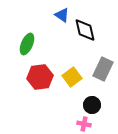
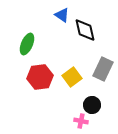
pink cross: moved 3 px left, 3 px up
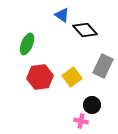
black diamond: rotated 30 degrees counterclockwise
gray rectangle: moved 3 px up
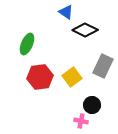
blue triangle: moved 4 px right, 3 px up
black diamond: rotated 20 degrees counterclockwise
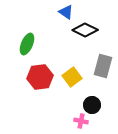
gray rectangle: rotated 10 degrees counterclockwise
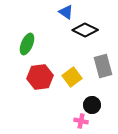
gray rectangle: rotated 30 degrees counterclockwise
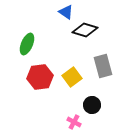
black diamond: rotated 10 degrees counterclockwise
pink cross: moved 7 px left, 1 px down; rotated 16 degrees clockwise
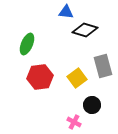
blue triangle: rotated 28 degrees counterclockwise
yellow square: moved 5 px right, 1 px down
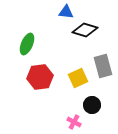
yellow square: moved 1 px right; rotated 12 degrees clockwise
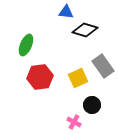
green ellipse: moved 1 px left, 1 px down
gray rectangle: rotated 20 degrees counterclockwise
